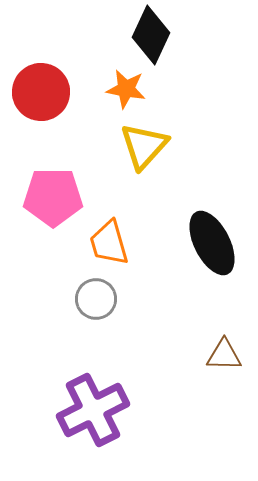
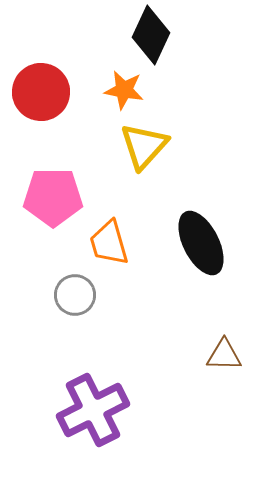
orange star: moved 2 px left, 1 px down
black ellipse: moved 11 px left
gray circle: moved 21 px left, 4 px up
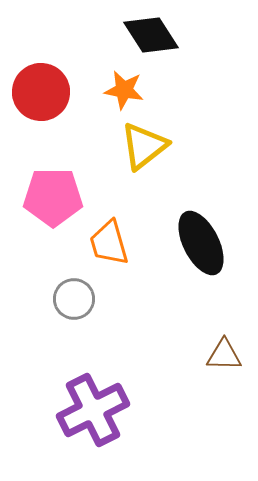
black diamond: rotated 58 degrees counterclockwise
yellow triangle: rotated 10 degrees clockwise
gray circle: moved 1 px left, 4 px down
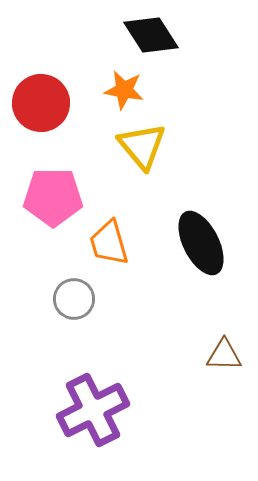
red circle: moved 11 px down
yellow triangle: moved 2 px left; rotated 32 degrees counterclockwise
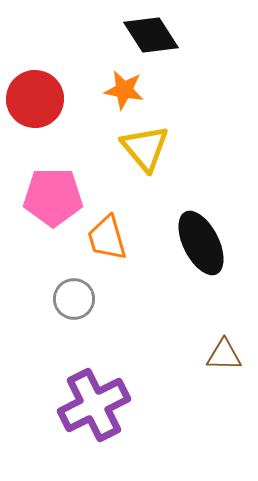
red circle: moved 6 px left, 4 px up
yellow triangle: moved 3 px right, 2 px down
orange trapezoid: moved 2 px left, 5 px up
purple cross: moved 1 px right, 5 px up
